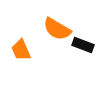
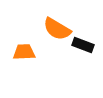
orange trapezoid: moved 3 px right, 2 px down; rotated 110 degrees clockwise
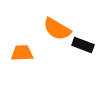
orange trapezoid: moved 2 px left, 1 px down
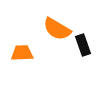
black rectangle: rotated 50 degrees clockwise
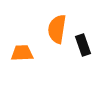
orange semicircle: rotated 68 degrees clockwise
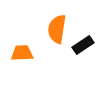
black rectangle: rotated 75 degrees clockwise
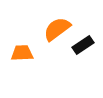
orange semicircle: rotated 44 degrees clockwise
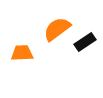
black rectangle: moved 2 px right, 3 px up
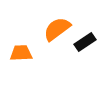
orange trapezoid: moved 1 px left
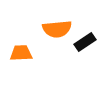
orange semicircle: rotated 148 degrees counterclockwise
